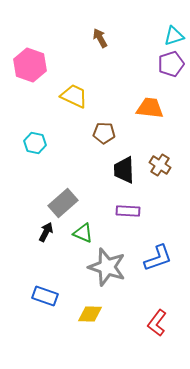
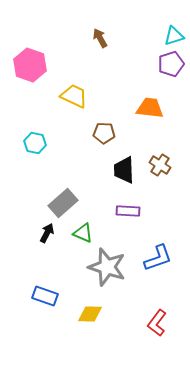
black arrow: moved 1 px right, 1 px down
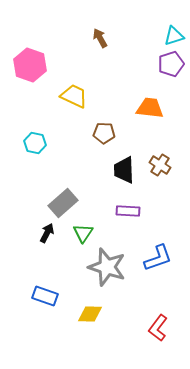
green triangle: rotated 40 degrees clockwise
red L-shape: moved 1 px right, 5 px down
